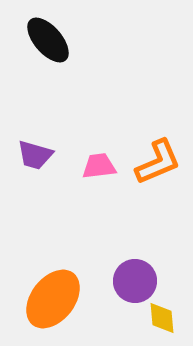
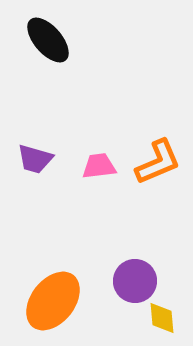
purple trapezoid: moved 4 px down
orange ellipse: moved 2 px down
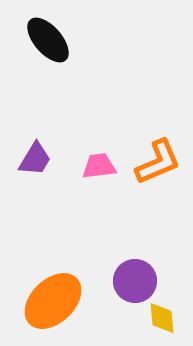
purple trapezoid: rotated 75 degrees counterclockwise
orange ellipse: rotated 8 degrees clockwise
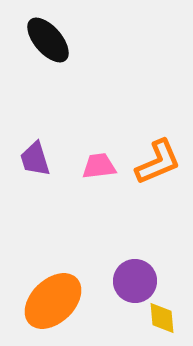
purple trapezoid: rotated 132 degrees clockwise
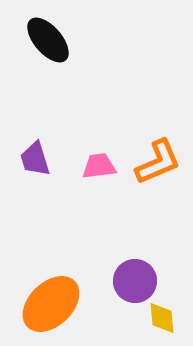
orange ellipse: moved 2 px left, 3 px down
